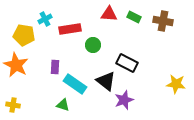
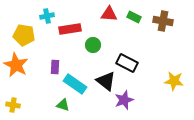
cyan cross: moved 2 px right, 3 px up; rotated 16 degrees clockwise
yellow star: moved 2 px left, 3 px up
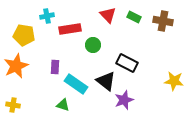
red triangle: moved 1 px left, 1 px down; rotated 42 degrees clockwise
orange star: moved 1 px down; rotated 20 degrees clockwise
cyan rectangle: moved 1 px right
